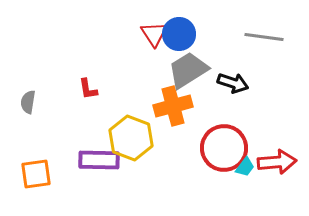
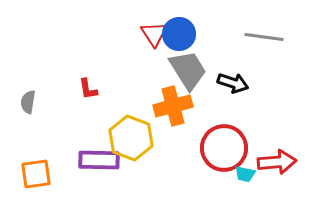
gray trapezoid: rotated 90 degrees clockwise
cyan trapezoid: moved 7 px down; rotated 65 degrees clockwise
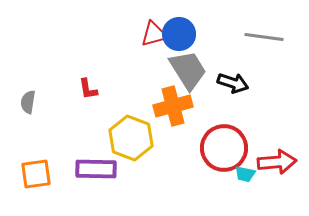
red triangle: rotated 48 degrees clockwise
purple rectangle: moved 3 px left, 9 px down
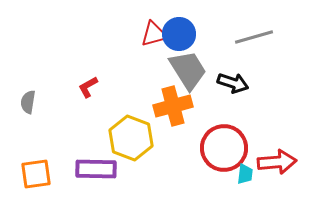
gray line: moved 10 px left; rotated 24 degrees counterclockwise
red L-shape: moved 2 px up; rotated 70 degrees clockwise
cyan trapezoid: rotated 95 degrees counterclockwise
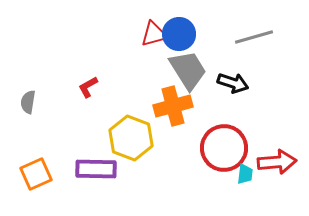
orange square: rotated 16 degrees counterclockwise
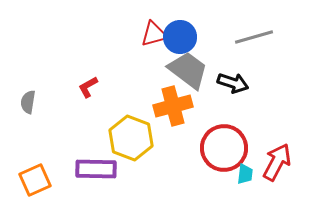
blue circle: moved 1 px right, 3 px down
gray trapezoid: rotated 21 degrees counterclockwise
red arrow: rotated 57 degrees counterclockwise
orange square: moved 1 px left, 6 px down
